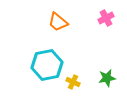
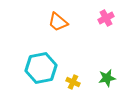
cyan hexagon: moved 6 px left, 3 px down
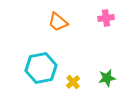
pink cross: rotated 21 degrees clockwise
yellow cross: rotated 24 degrees clockwise
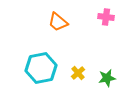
pink cross: moved 1 px up; rotated 14 degrees clockwise
yellow cross: moved 5 px right, 9 px up
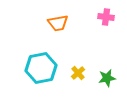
orange trapezoid: moved 1 px down; rotated 50 degrees counterclockwise
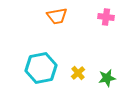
orange trapezoid: moved 1 px left, 7 px up
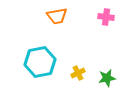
cyan hexagon: moved 1 px left, 6 px up
yellow cross: rotated 16 degrees clockwise
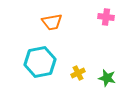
orange trapezoid: moved 5 px left, 6 px down
green star: rotated 24 degrees clockwise
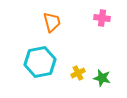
pink cross: moved 4 px left, 1 px down
orange trapezoid: rotated 95 degrees counterclockwise
green star: moved 5 px left
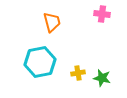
pink cross: moved 4 px up
yellow cross: rotated 16 degrees clockwise
